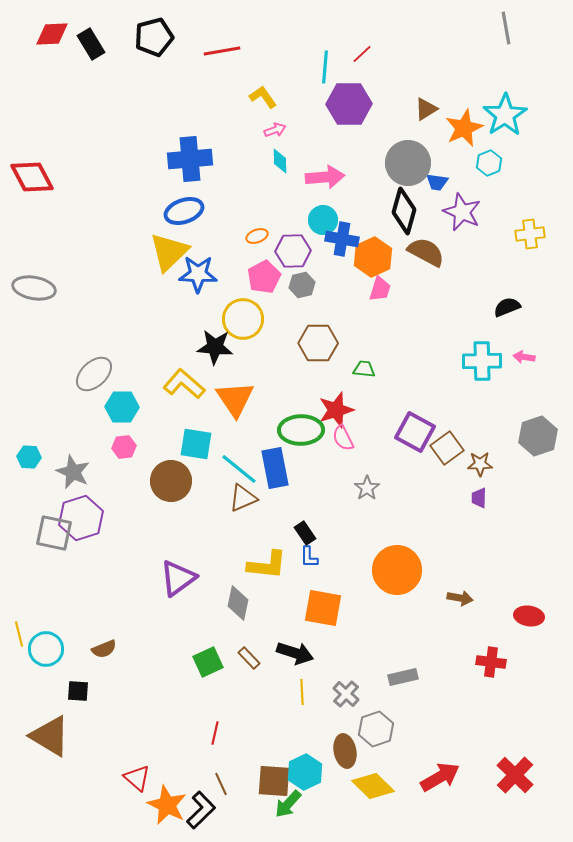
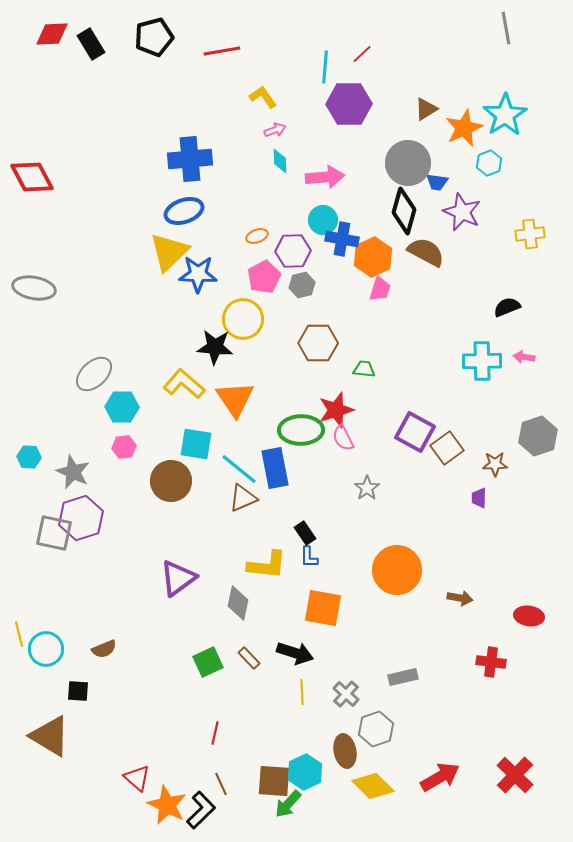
brown star at (480, 464): moved 15 px right
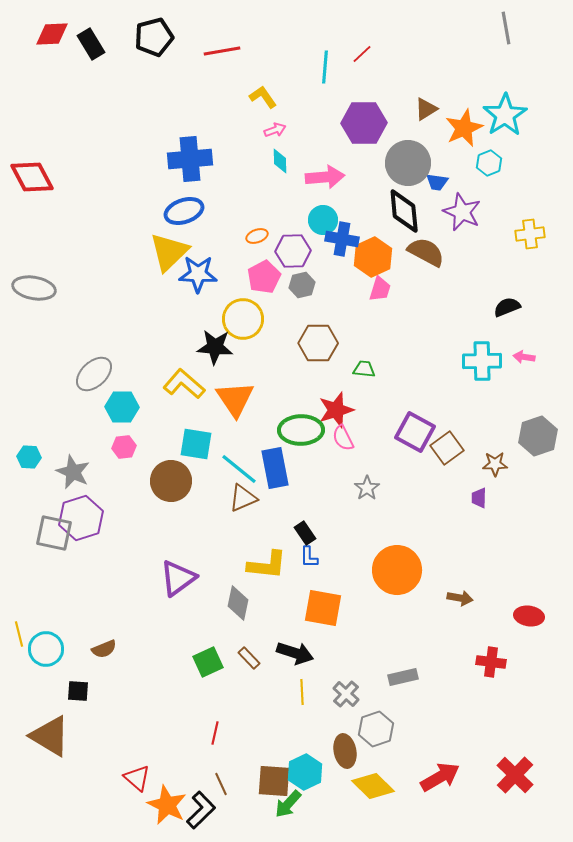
purple hexagon at (349, 104): moved 15 px right, 19 px down
black diamond at (404, 211): rotated 21 degrees counterclockwise
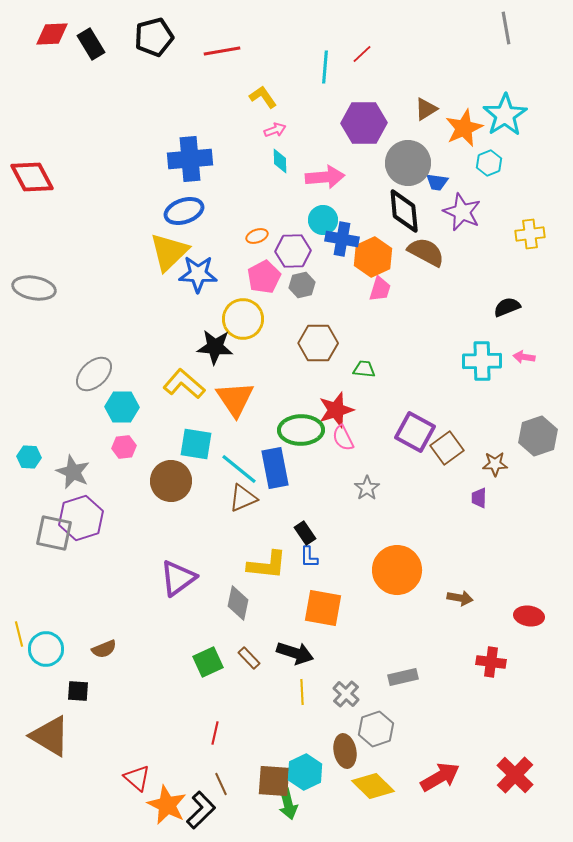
green arrow at (288, 804): rotated 56 degrees counterclockwise
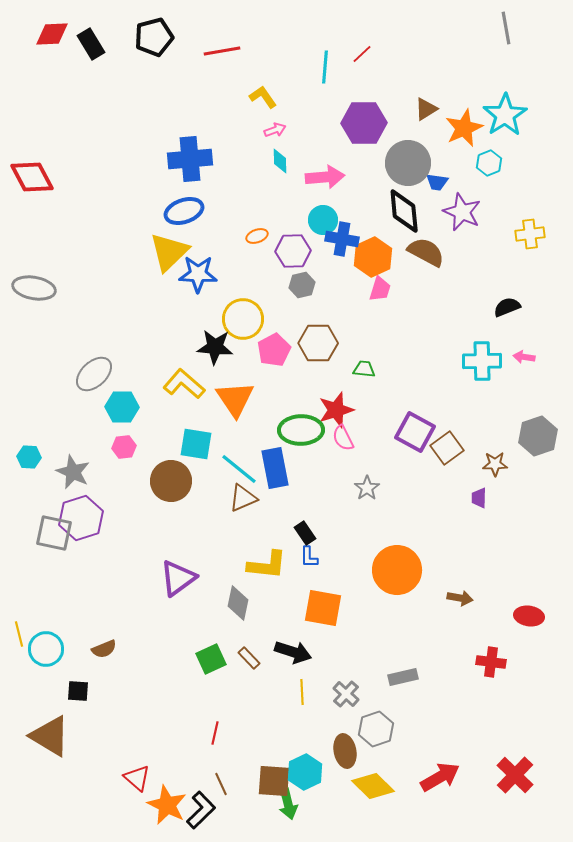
pink pentagon at (264, 277): moved 10 px right, 73 px down
black arrow at (295, 653): moved 2 px left, 1 px up
green square at (208, 662): moved 3 px right, 3 px up
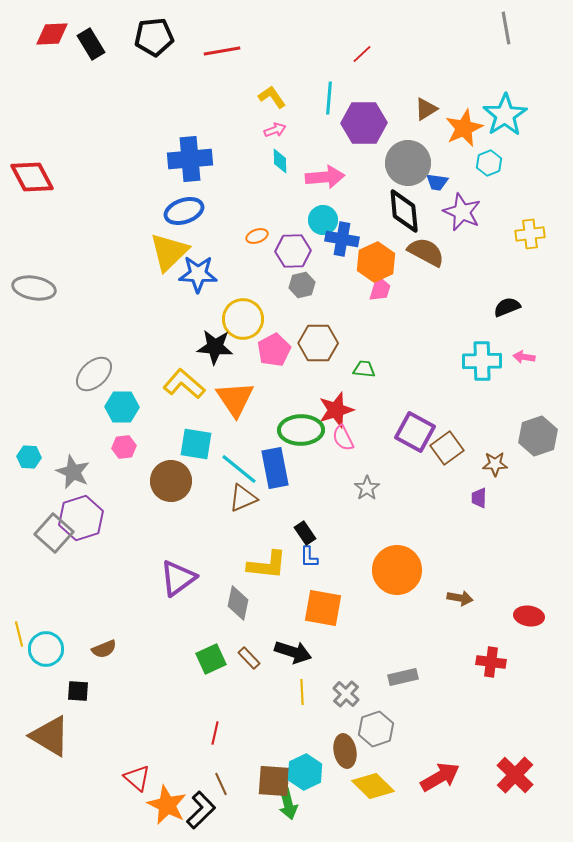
black pentagon at (154, 37): rotated 9 degrees clockwise
cyan line at (325, 67): moved 4 px right, 31 px down
yellow L-shape at (263, 97): moved 9 px right
orange hexagon at (373, 257): moved 3 px right, 5 px down
gray square at (54, 533): rotated 30 degrees clockwise
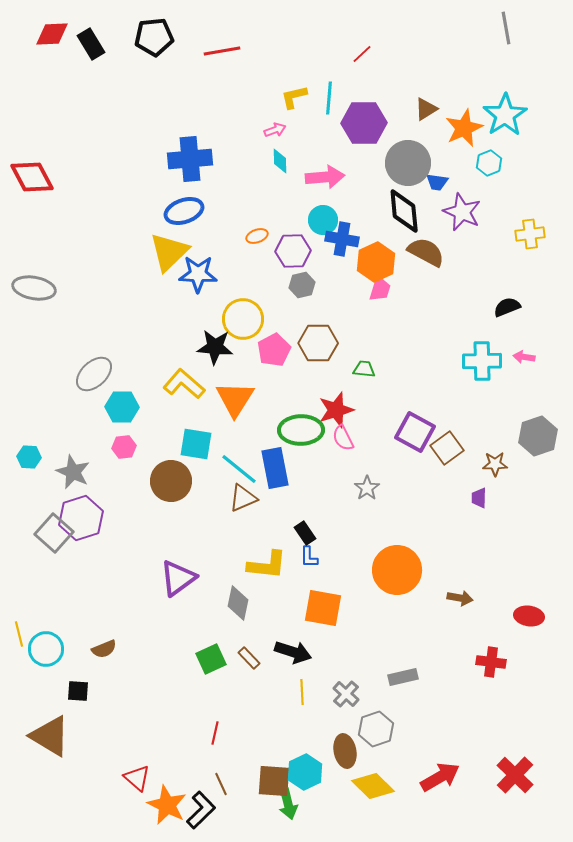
yellow L-shape at (272, 97): moved 22 px right; rotated 68 degrees counterclockwise
orange triangle at (235, 399): rotated 6 degrees clockwise
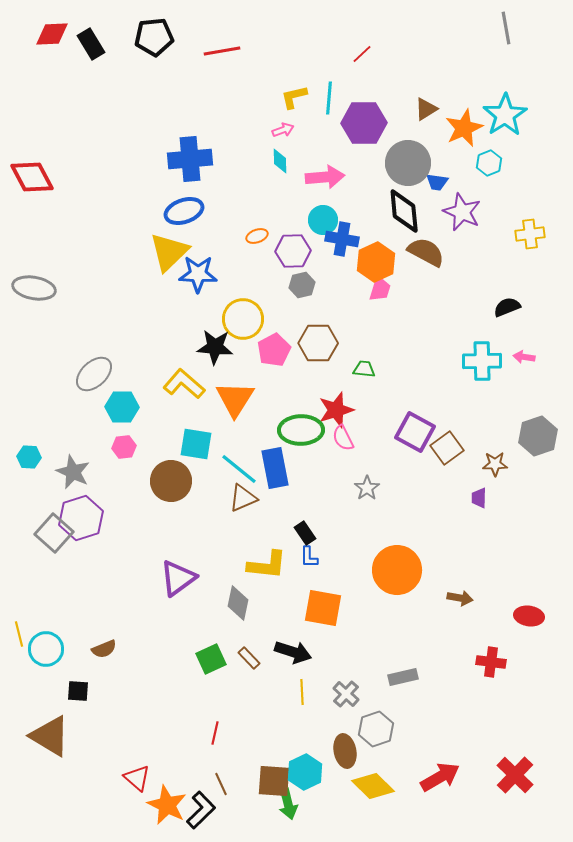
pink arrow at (275, 130): moved 8 px right
